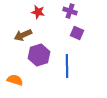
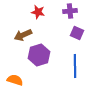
purple cross: rotated 24 degrees counterclockwise
blue line: moved 8 px right
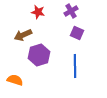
purple cross: moved 1 px right; rotated 24 degrees counterclockwise
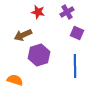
purple cross: moved 4 px left, 1 px down
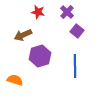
purple cross: rotated 16 degrees counterclockwise
purple square: moved 2 px up; rotated 16 degrees clockwise
purple hexagon: moved 1 px right, 1 px down
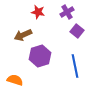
purple cross: rotated 16 degrees clockwise
blue line: rotated 10 degrees counterclockwise
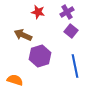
purple square: moved 6 px left
brown arrow: rotated 48 degrees clockwise
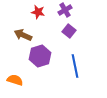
purple cross: moved 2 px left, 2 px up
purple square: moved 2 px left
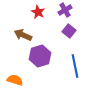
red star: rotated 16 degrees clockwise
